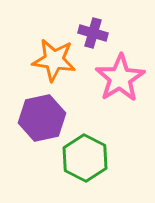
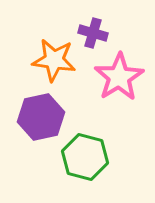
pink star: moved 1 px left, 1 px up
purple hexagon: moved 1 px left, 1 px up
green hexagon: moved 1 px up; rotated 12 degrees counterclockwise
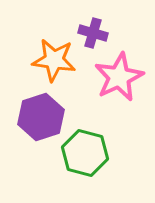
pink star: rotated 6 degrees clockwise
purple hexagon: rotated 6 degrees counterclockwise
green hexagon: moved 4 px up
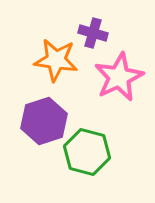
orange star: moved 2 px right
purple hexagon: moved 3 px right, 4 px down
green hexagon: moved 2 px right, 1 px up
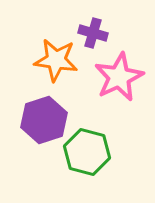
purple hexagon: moved 1 px up
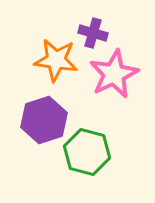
pink star: moved 5 px left, 3 px up
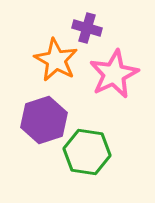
purple cross: moved 6 px left, 5 px up
orange star: rotated 21 degrees clockwise
green hexagon: rotated 6 degrees counterclockwise
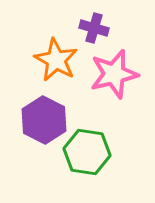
purple cross: moved 7 px right
pink star: rotated 12 degrees clockwise
purple hexagon: rotated 15 degrees counterclockwise
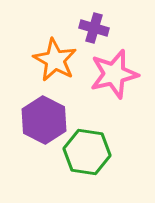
orange star: moved 1 px left
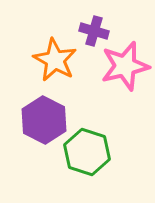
purple cross: moved 3 px down
pink star: moved 11 px right, 8 px up
green hexagon: rotated 9 degrees clockwise
